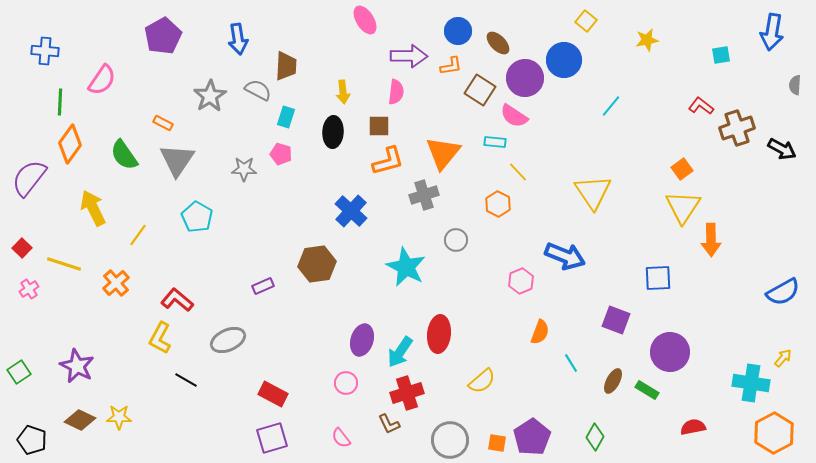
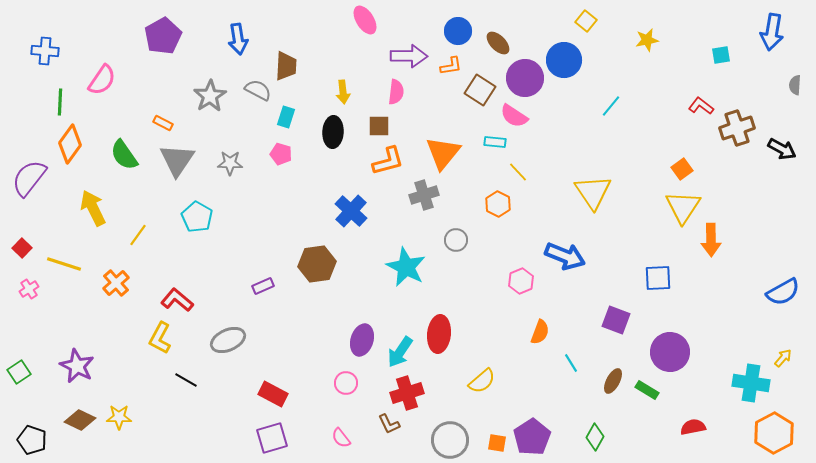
gray star at (244, 169): moved 14 px left, 6 px up
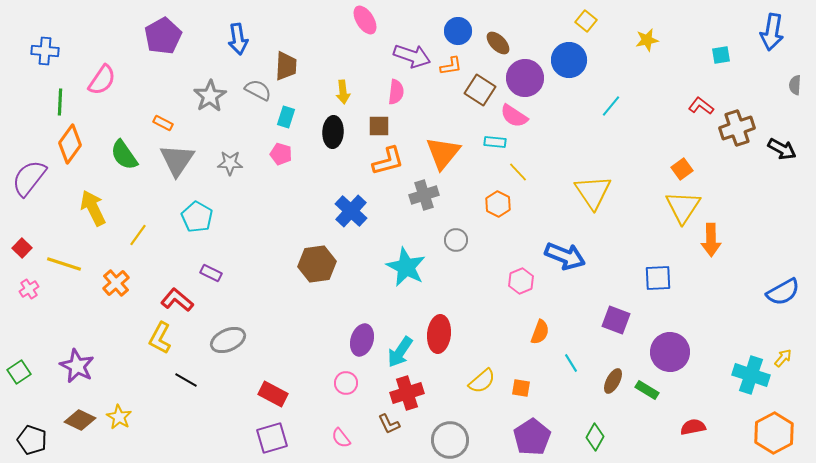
purple arrow at (409, 56): moved 3 px right; rotated 18 degrees clockwise
blue circle at (564, 60): moved 5 px right
purple rectangle at (263, 286): moved 52 px left, 13 px up; rotated 50 degrees clockwise
cyan cross at (751, 383): moved 8 px up; rotated 9 degrees clockwise
yellow star at (119, 417): rotated 30 degrees clockwise
orange square at (497, 443): moved 24 px right, 55 px up
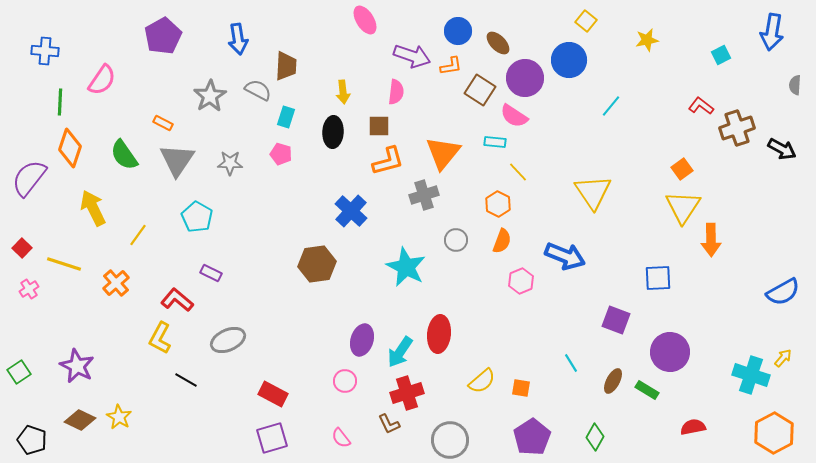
cyan square at (721, 55): rotated 18 degrees counterclockwise
orange diamond at (70, 144): moved 4 px down; rotated 18 degrees counterclockwise
orange semicircle at (540, 332): moved 38 px left, 91 px up
pink circle at (346, 383): moved 1 px left, 2 px up
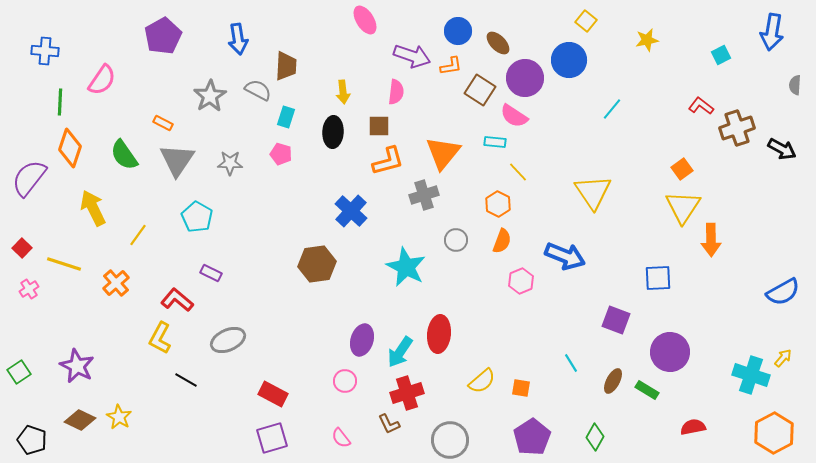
cyan line at (611, 106): moved 1 px right, 3 px down
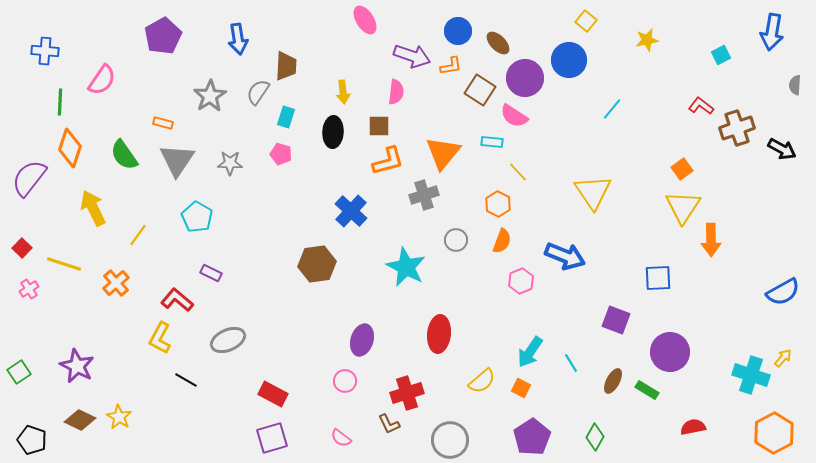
gray semicircle at (258, 90): moved 2 px down; rotated 84 degrees counterclockwise
orange rectangle at (163, 123): rotated 12 degrees counterclockwise
cyan rectangle at (495, 142): moved 3 px left
cyan arrow at (400, 352): moved 130 px right
orange square at (521, 388): rotated 18 degrees clockwise
pink semicircle at (341, 438): rotated 15 degrees counterclockwise
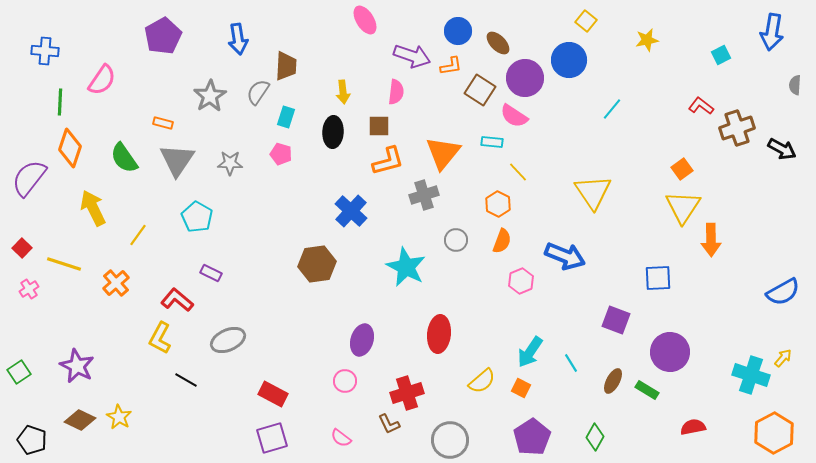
green semicircle at (124, 155): moved 3 px down
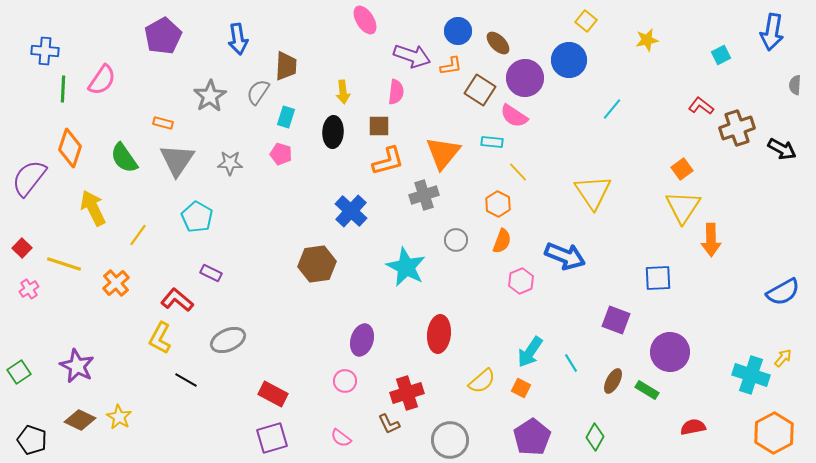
green line at (60, 102): moved 3 px right, 13 px up
